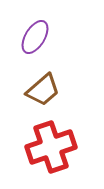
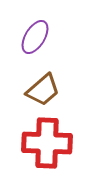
red cross: moved 4 px left, 4 px up; rotated 21 degrees clockwise
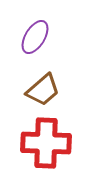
red cross: moved 1 px left
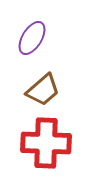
purple ellipse: moved 3 px left, 1 px down
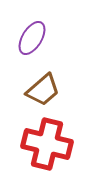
red cross: moved 1 px right, 1 px down; rotated 12 degrees clockwise
